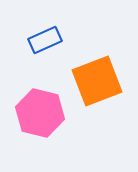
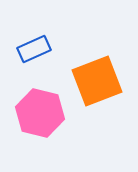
blue rectangle: moved 11 px left, 9 px down
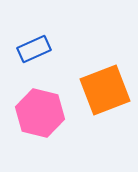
orange square: moved 8 px right, 9 px down
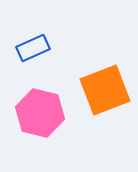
blue rectangle: moved 1 px left, 1 px up
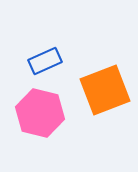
blue rectangle: moved 12 px right, 13 px down
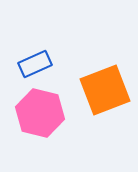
blue rectangle: moved 10 px left, 3 px down
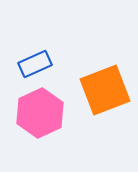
pink hexagon: rotated 21 degrees clockwise
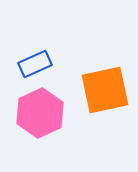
orange square: rotated 9 degrees clockwise
